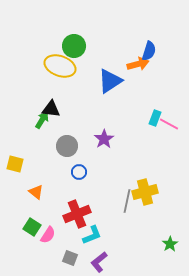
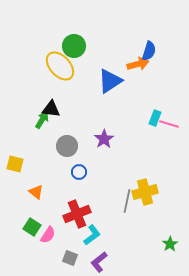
yellow ellipse: rotated 28 degrees clockwise
pink line: rotated 12 degrees counterclockwise
cyan L-shape: rotated 15 degrees counterclockwise
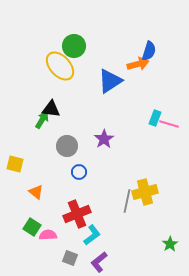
pink semicircle: rotated 126 degrees counterclockwise
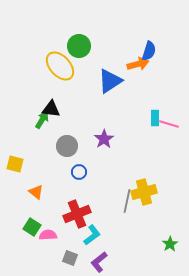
green circle: moved 5 px right
cyan rectangle: rotated 21 degrees counterclockwise
yellow cross: moved 1 px left
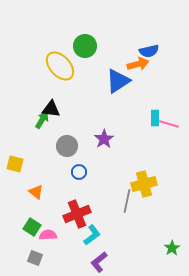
green circle: moved 6 px right
blue semicircle: rotated 60 degrees clockwise
blue triangle: moved 8 px right
yellow cross: moved 8 px up
green star: moved 2 px right, 4 px down
gray square: moved 35 px left
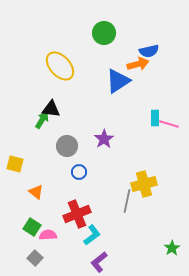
green circle: moved 19 px right, 13 px up
gray square: rotated 21 degrees clockwise
